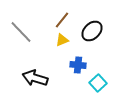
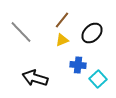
black ellipse: moved 2 px down
cyan square: moved 4 px up
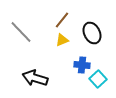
black ellipse: rotated 70 degrees counterclockwise
blue cross: moved 4 px right
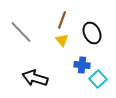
brown line: rotated 18 degrees counterclockwise
yellow triangle: rotated 48 degrees counterclockwise
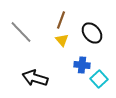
brown line: moved 1 px left
black ellipse: rotated 15 degrees counterclockwise
cyan square: moved 1 px right
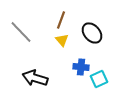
blue cross: moved 1 px left, 2 px down
cyan square: rotated 18 degrees clockwise
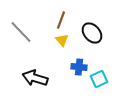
blue cross: moved 2 px left
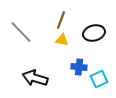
black ellipse: moved 2 px right; rotated 65 degrees counterclockwise
yellow triangle: rotated 40 degrees counterclockwise
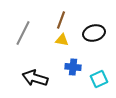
gray line: moved 2 px right, 1 px down; rotated 70 degrees clockwise
blue cross: moved 6 px left
